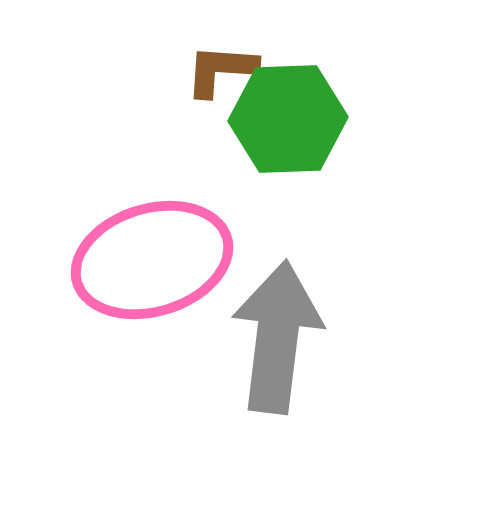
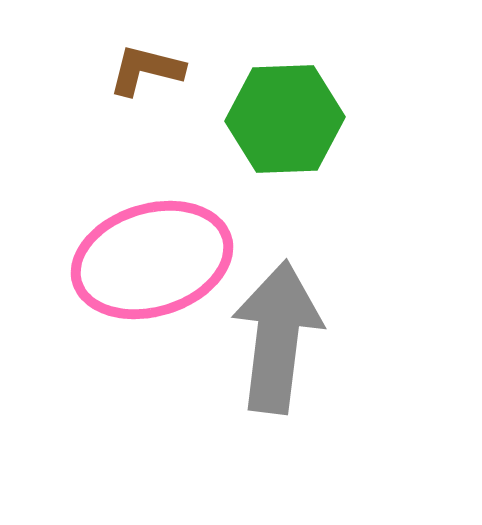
brown L-shape: moved 75 px left; rotated 10 degrees clockwise
green hexagon: moved 3 px left
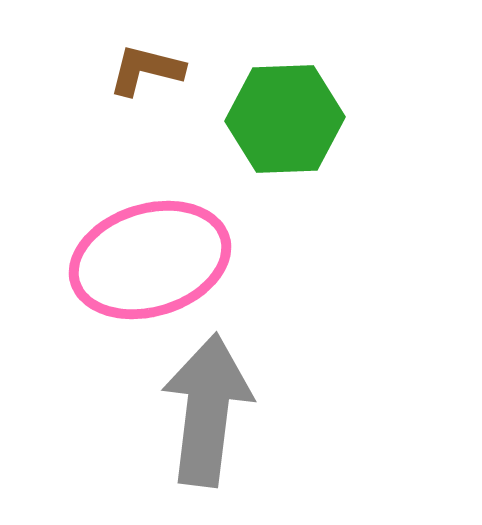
pink ellipse: moved 2 px left
gray arrow: moved 70 px left, 73 px down
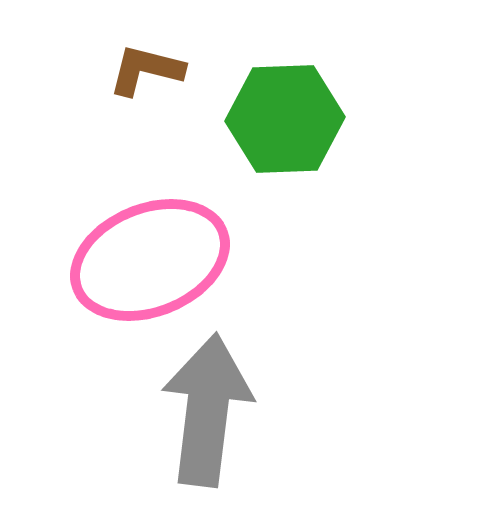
pink ellipse: rotated 5 degrees counterclockwise
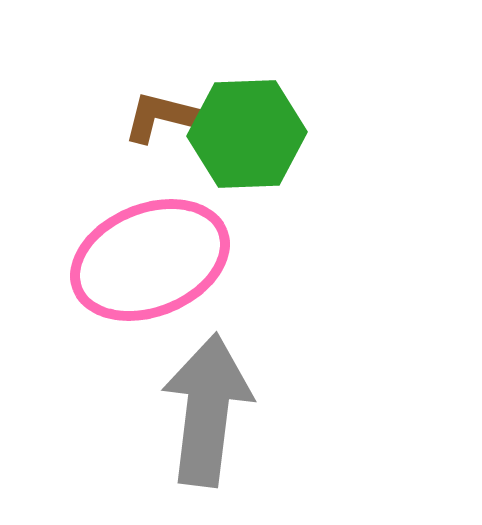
brown L-shape: moved 15 px right, 47 px down
green hexagon: moved 38 px left, 15 px down
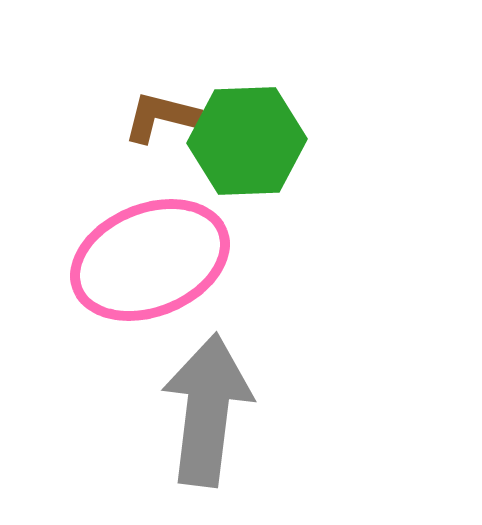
green hexagon: moved 7 px down
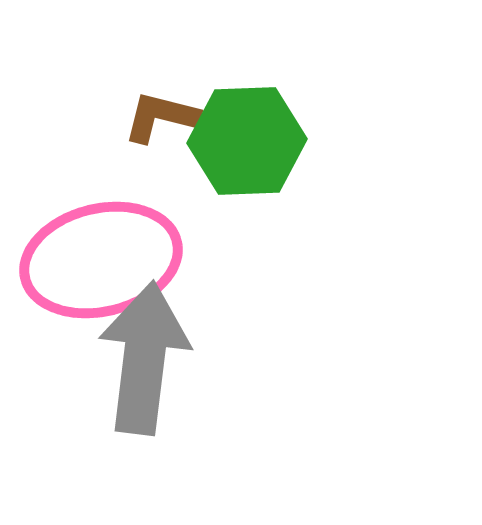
pink ellipse: moved 49 px left; rotated 8 degrees clockwise
gray arrow: moved 63 px left, 52 px up
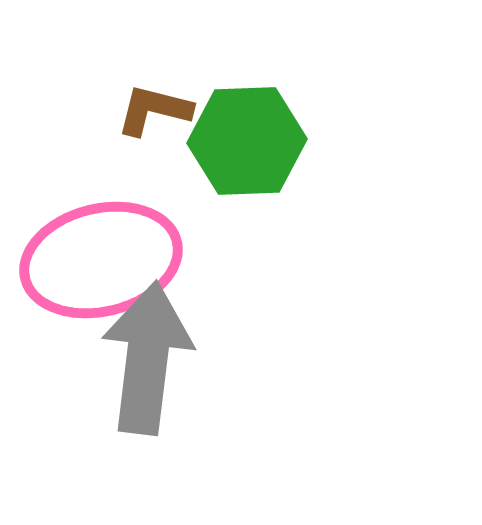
brown L-shape: moved 7 px left, 7 px up
gray arrow: moved 3 px right
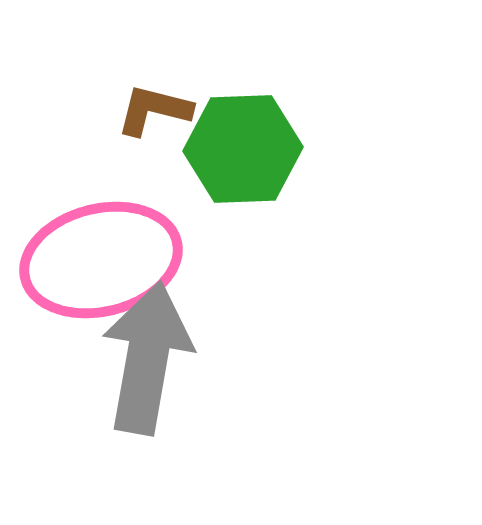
green hexagon: moved 4 px left, 8 px down
gray arrow: rotated 3 degrees clockwise
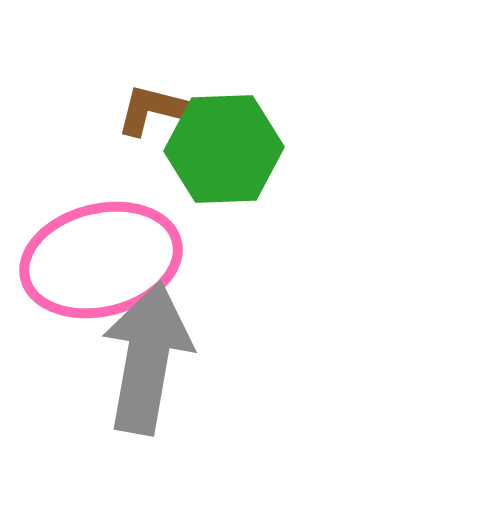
green hexagon: moved 19 px left
